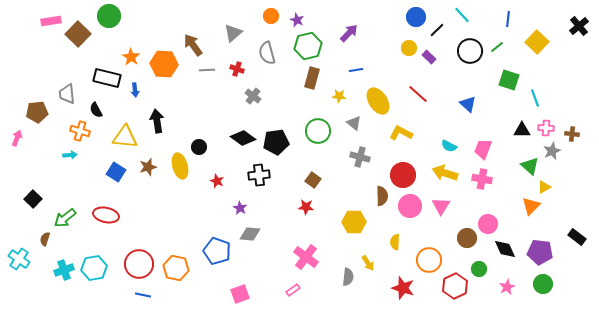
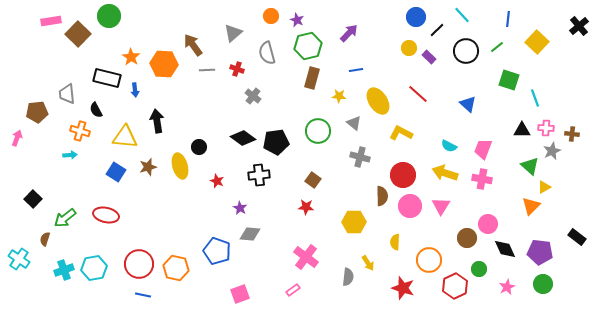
black circle at (470, 51): moved 4 px left
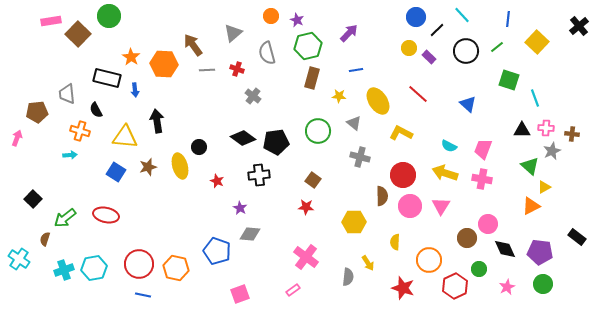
orange triangle at (531, 206): rotated 18 degrees clockwise
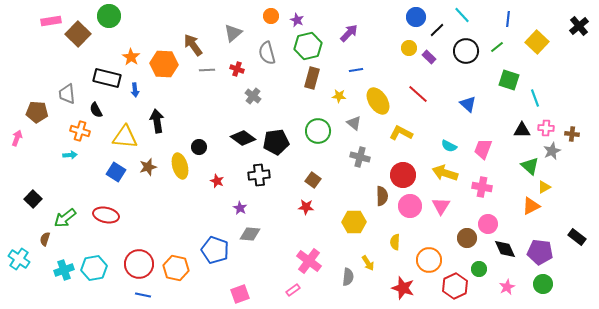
brown pentagon at (37, 112): rotated 10 degrees clockwise
pink cross at (482, 179): moved 8 px down
blue pentagon at (217, 251): moved 2 px left, 1 px up
pink cross at (306, 257): moved 3 px right, 4 px down
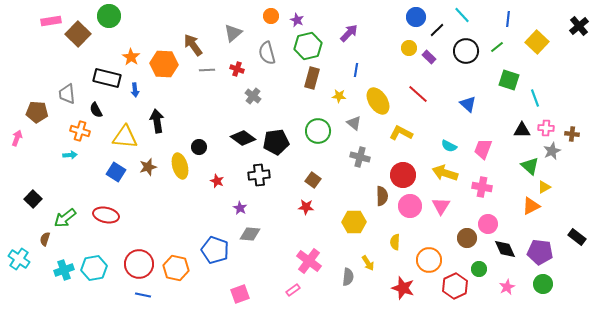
blue line at (356, 70): rotated 72 degrees counterclockwise
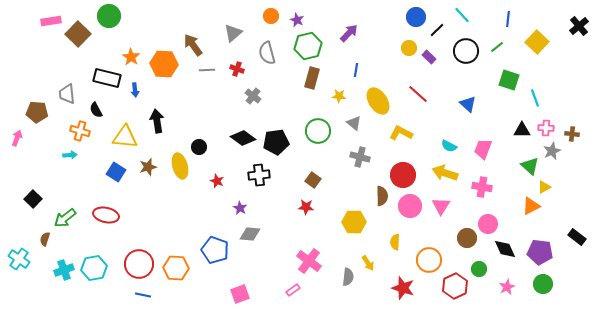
orange hexagon at (176, 268): rotated 10 degrees counterclockwise
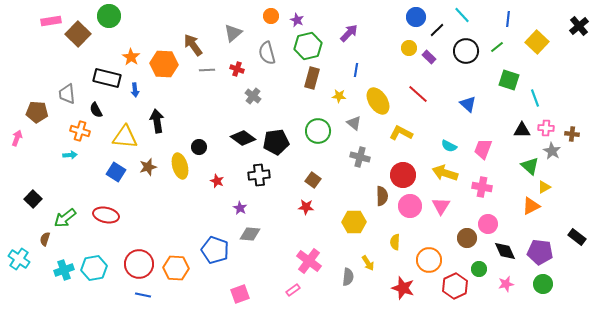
gray star at (552, 151): rotated 18 degrees counterclockwise
black diamond at (505, 249): moved 2 px down
pink star at (507, 287): moved 1 px left, 3 px up; rotated 14 degrees clockwise
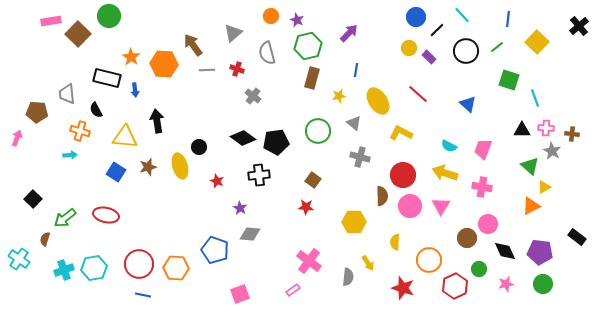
yellow star at (339, 96): rotated 16 degrees counterclockwise
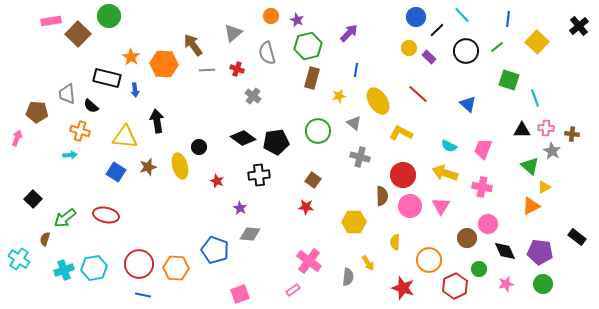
black semicircle at (96, 110): moved 5 px left, 4 px up; rotated 21 degrees counterclockwise
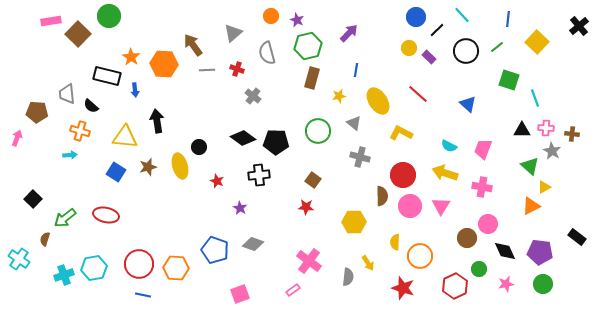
black rectangle at (107, 78): moved 2 px up
black pentagon at (276, 142): rotated 10 degrees clockwise
gray diamond at (250, 234): moved 3 px right, 10 px down; rotated 15 degrees clockwise
orange circle at (429, 260): moved 9 px left, 4 px up
cyan cross at (64, 270): moved 5 px down
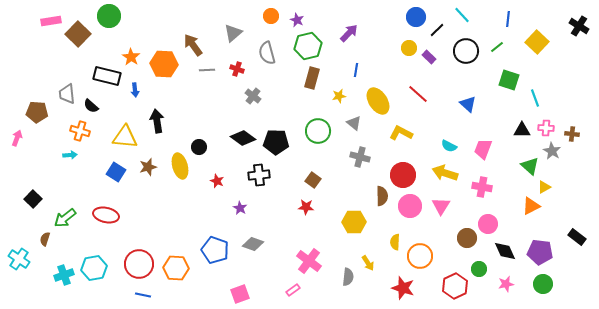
black cross at (579, 26): rotated 18 degrees counterclockwise
